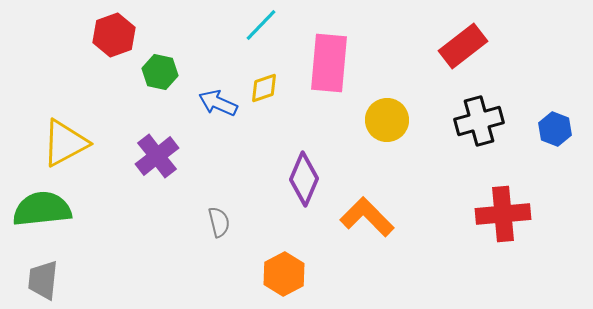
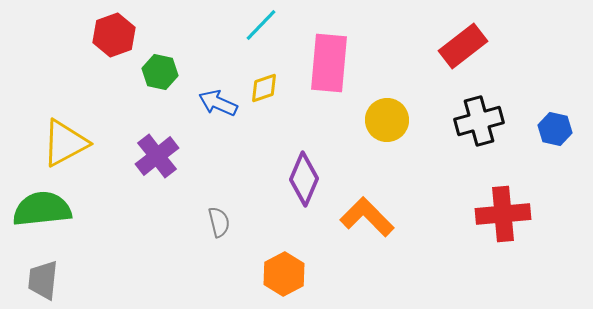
blue hexagon: rotated 8 degrees counterclockwise
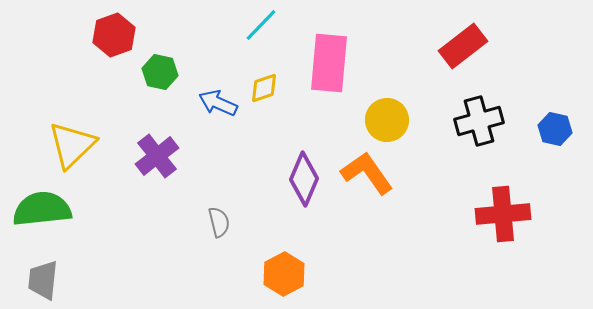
yellow triangle: moved 7 px right, 2 px down; rotated 16 degrees counterclockwise
orange L-shape: moved 44 px up; rotated 10 degrees clockwise
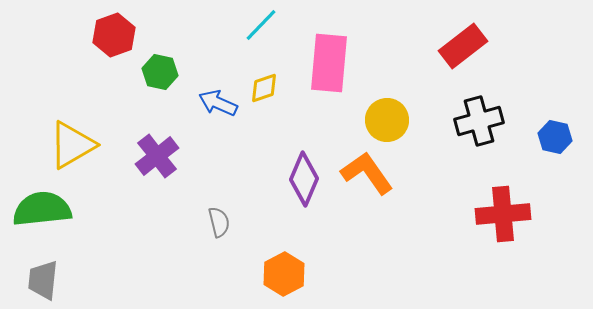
blue hexagon: moved 8 px down
yellow triangle: rotated 14 degrees clockwise
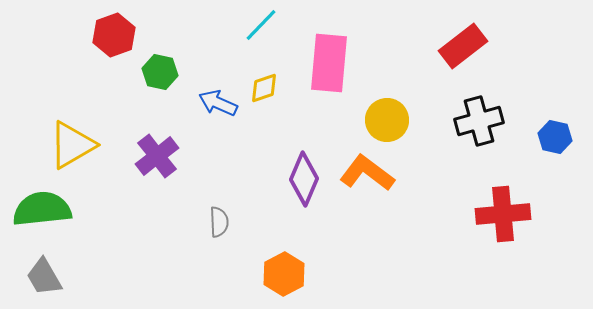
orange L-shape: rotated 18 degrees counterclockwise
gray semicircle: rotated 12 degrees clockwise
gray trapezoid: moved 1 px right, 3 px up; rotated 36 degrees counterclockwise
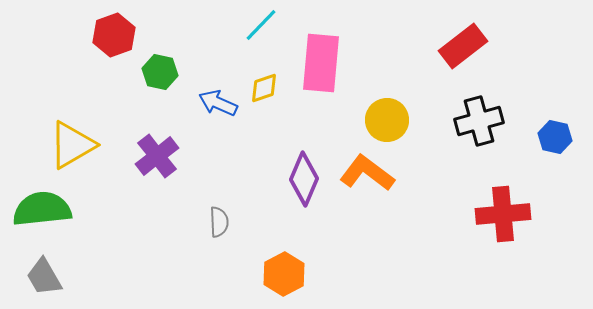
pink rectangle: moved 8 px left
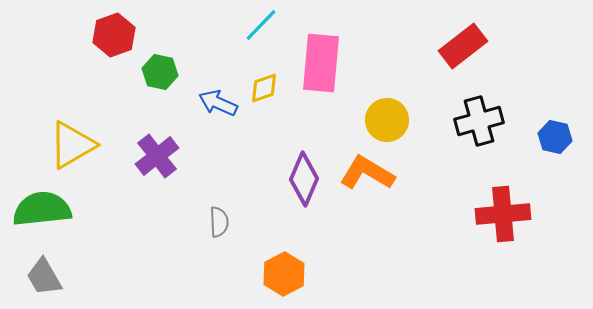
orange L-shape: rotated 6 degrees counterclockwise
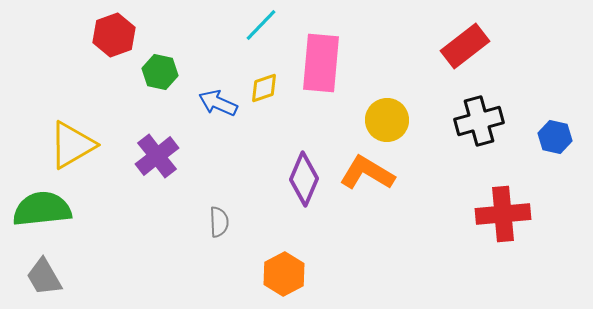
red rectangle: moved 2 px right
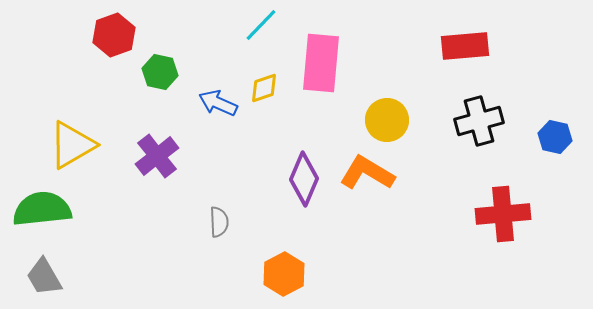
red rectangle: rotated 33 degrees clockwise
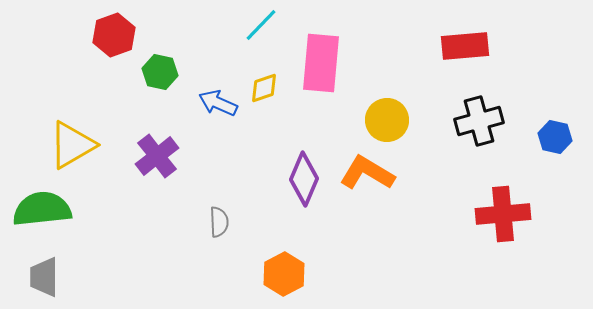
gray trapezoid: rotated 30 degrees clockwise
